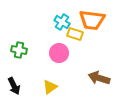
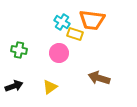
black arrow: rotated 84 degrees counterclockwise
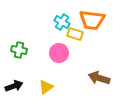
yellow triangle: moved 4 px left
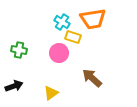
orange trapezoid: moved 1 px right, 1 px up; rotated 16 degrees counterclockwise
yellow rectangle: moved 2 px left, 3 px down
brown arrow: moved 7 px left; rotated 25 degrees clockwise
yellow triangle: moved 5 px right, 6 px down
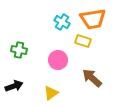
yellow rectangle: moved 10 px right, 4 px down
pink circle: moved 1 px left, 7 px down
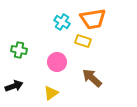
pink circle: moved 1 px left, 2 px down
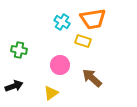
pink circle: moved 3 px right, 3 px down
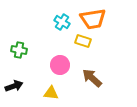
yellow triangle: rotated 42 degrees clockwise
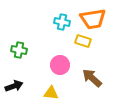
cyan cross: rotated 21 degrees counterclockwise
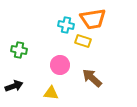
cyan cross: moved 4 px right, 3 px down
